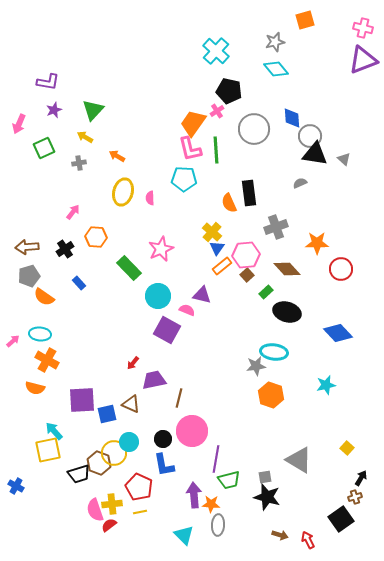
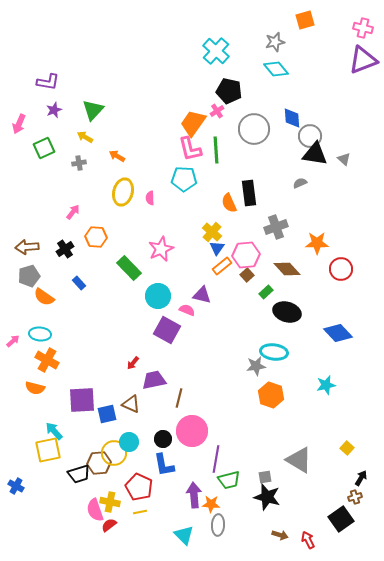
brown hexagon at (99, 463): rotated 25 degrees counterclockwise
yellow cross at (112, 504): moved 2 px left, 2 px up; rotated 18 degrees clockwise
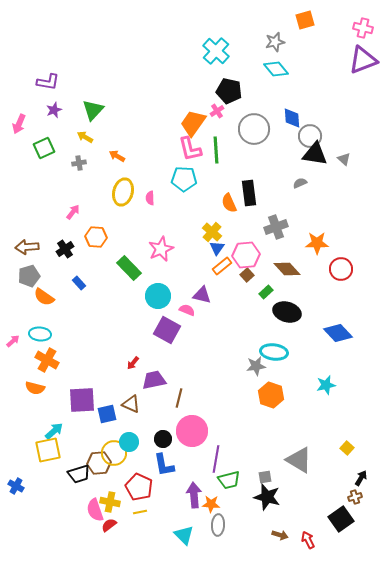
cyan arrow at (54, 431): rotated 90 degrees clockwise
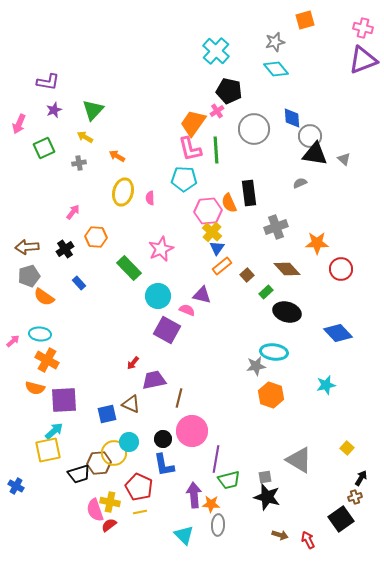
pink hexagon at (246, 255): moved 38 px left, 44 px up
purple square at (82, 400): moved 18 px left
